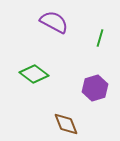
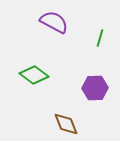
green diamond: moved 1 px down
purple hexagon: rotated 15 degrees clockwise
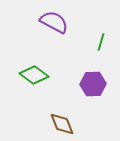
green line: moved 1 px right, 4 px down
purple hexagon: moved 2 px left, 4 px up
brown diamond: moved 4 px left
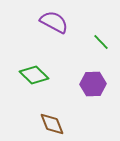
green line: rotated 60 degrees counterclockwise
green diamond: rotated 8 degrees clockwise
brown diamond: moved 10 px left
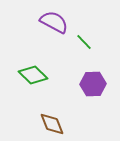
green line: moved 17 px left
green diamond: moved 1 px left
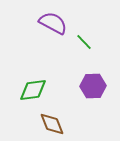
purple semicircle: moved 1 px left, 1 px down
green diamond: moved 15 px down; rotated 52 degrees counterclockwise
purple hexagon: moved 2 px down
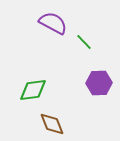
purple hexagon: moved 6 px right, 3 px up
